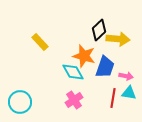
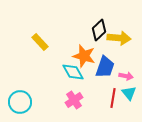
yellow arrow: moved 1 px right, 1 px up
cyan triangle: rotated 42 degrees clockwise
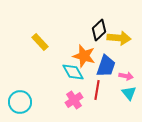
blue trapezoid: moved 1 px right, 1 px up
red line: moved 16 px left, 8 px up
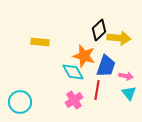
yellow rectangle: rotated 42 degrees counterclockwise
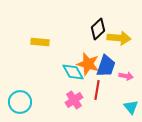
black diamond: moved 1 px left, 1 px up
orange star: moved 4 px right, 8 px down
cyan triangle: moved 2 px right, 14 px down
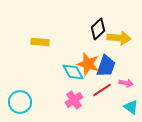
pink arrow: moved 7 px down
red line: moved 5 px right; rotated 48 degrees clockwise
cyan triangle: rotated 14 degrees counterclockwise
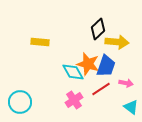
yellow arrow: moved 2 px left, 4 px down
red line: moved 1 px left, 1 px up
